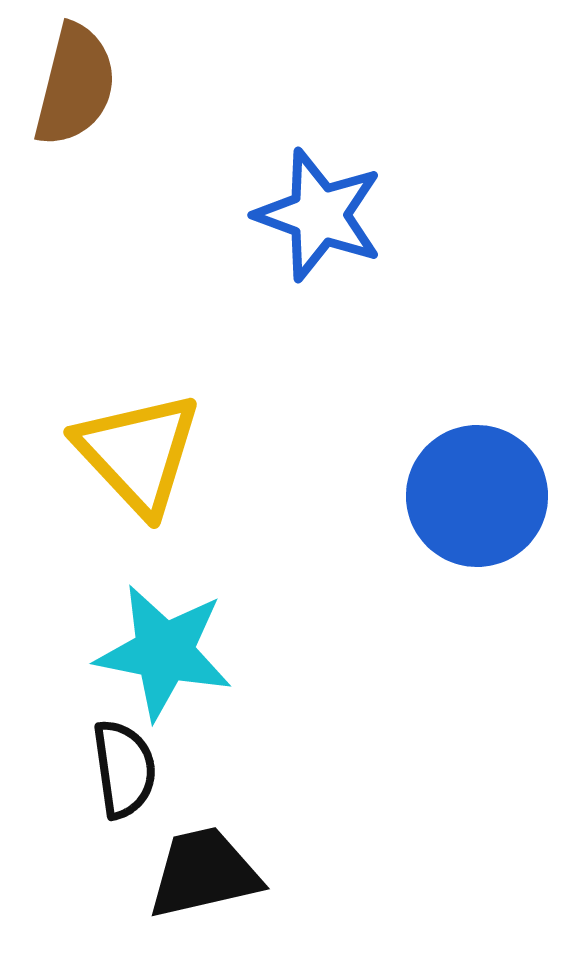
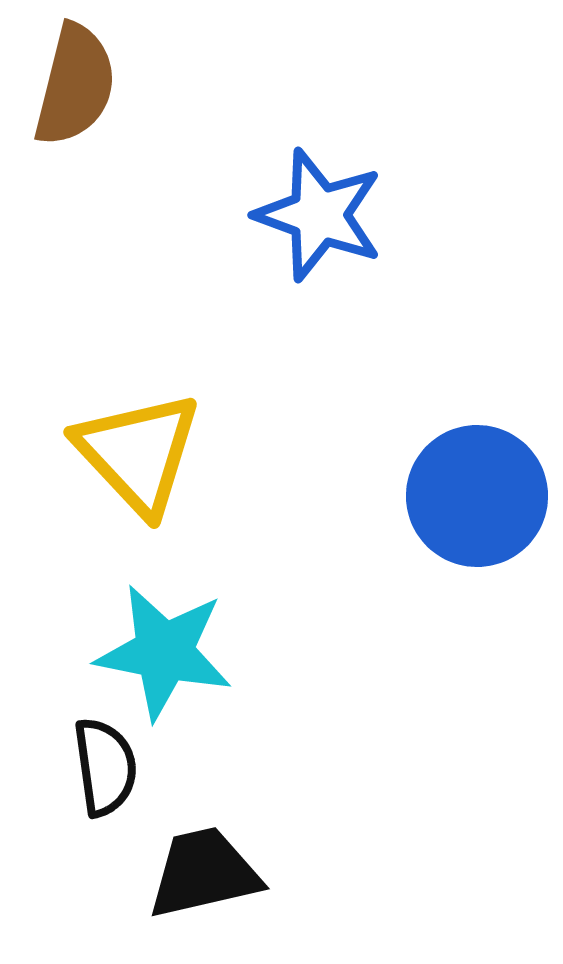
black semicircle: moved 19 px left, 2 px up
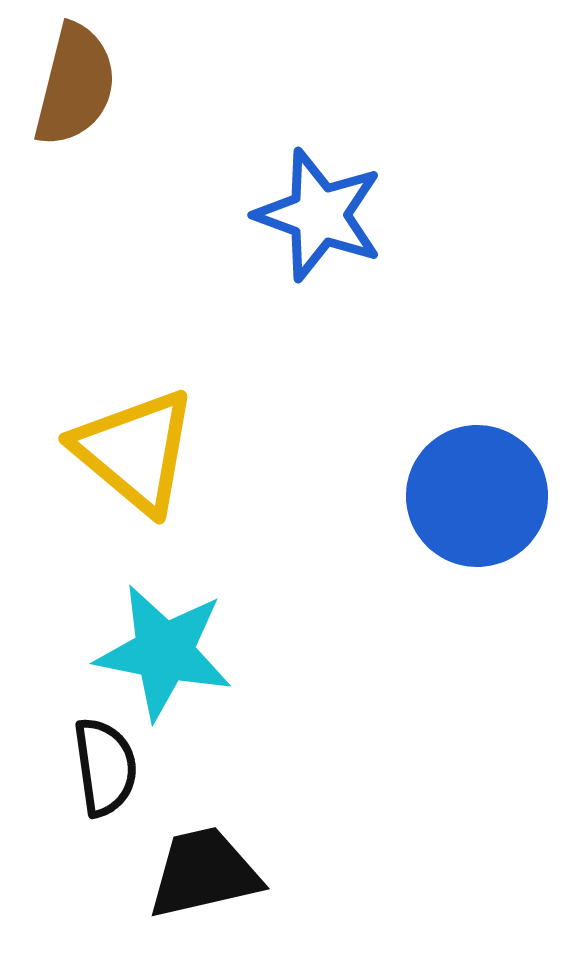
yellow triangle: moved 3 px left, 2 px up; rotated 7 degrees counterclockwise
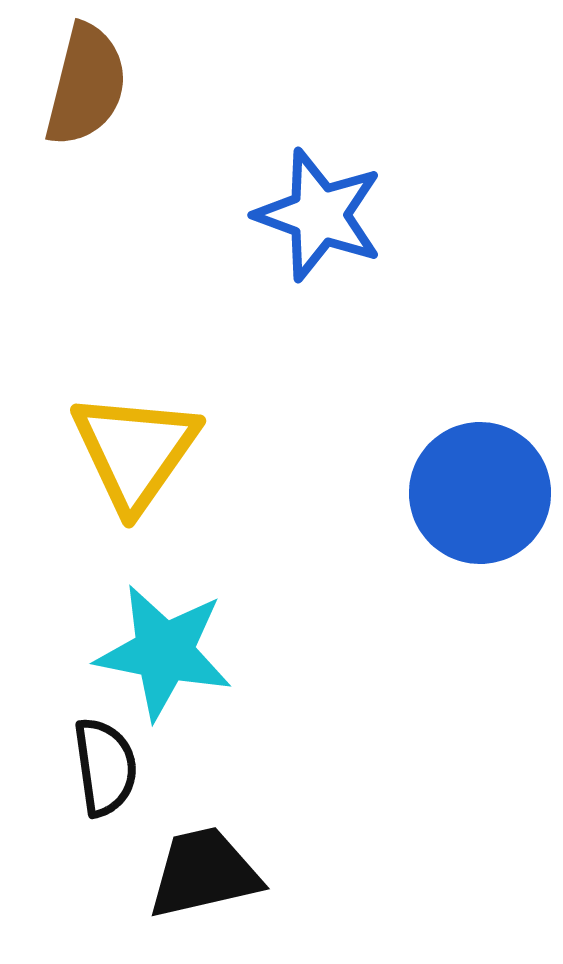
brown semicircle: moved 11 px right
yellow triangle: rotated 25 degrees clockwise
blue circle: moved 3 px right, 3 px up
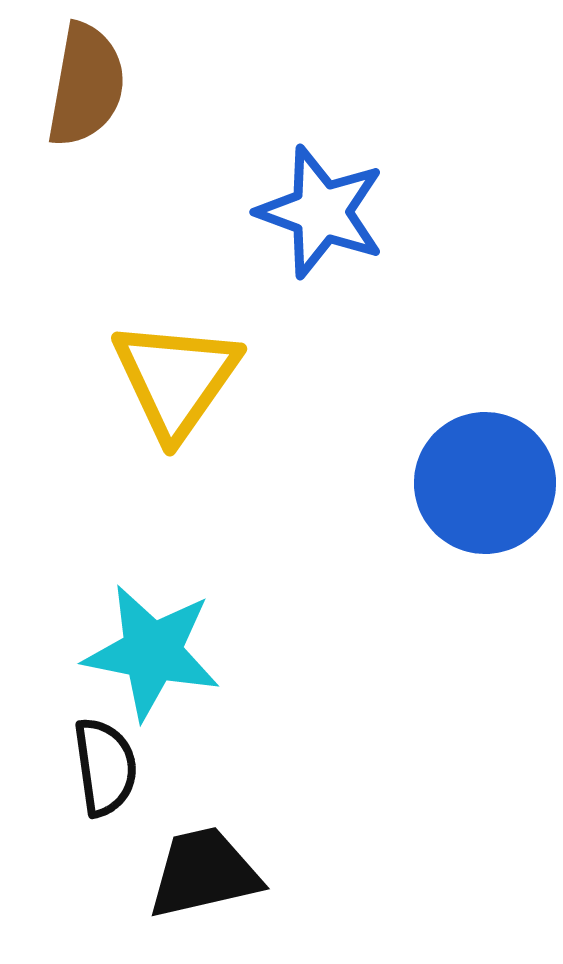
brown semicircle: rotated 4 degrees counterclockwise
blue star: moved 2 px right, 3 px up
yellow triangle: moved 41 px right, 72 px up
blue circle: moved 5 px right, 10 px up
cyan star: moved 12 px left
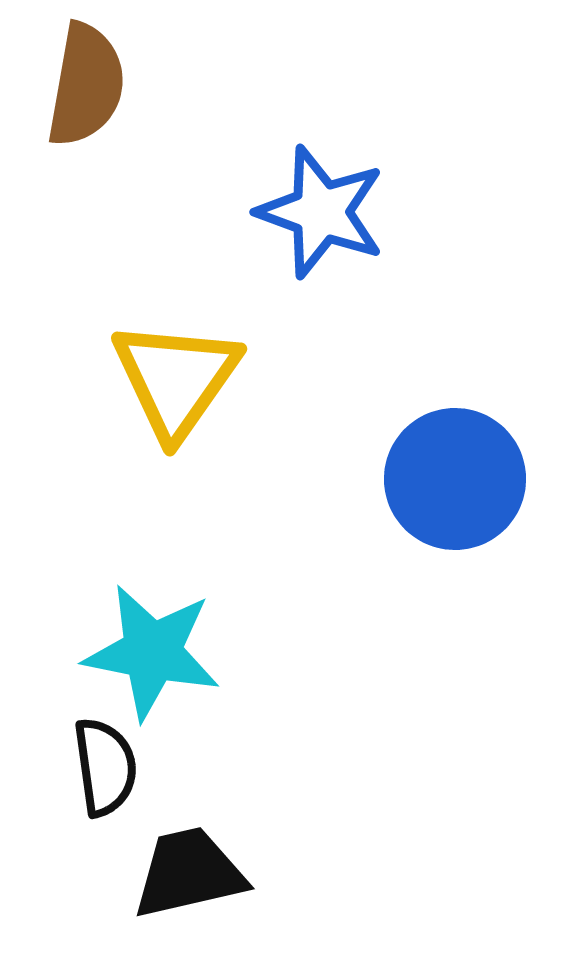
blue circle: moved 30 px left, 4 px up
black trapezoid: moved 15 px left
